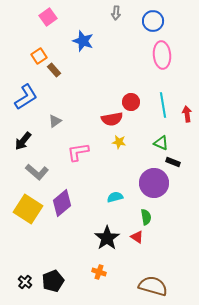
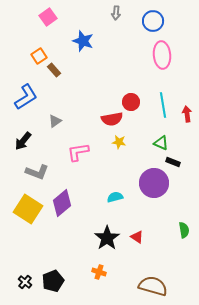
gray L-shape: rotated 20 degrees counterclockwise
green semicircle: moved 38 px right, 13 px down
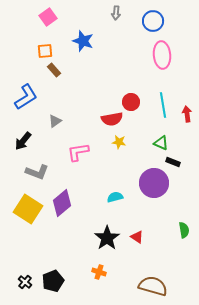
orange square: moved 6 px right, 5 px up; rotated 28 degrees clockwise
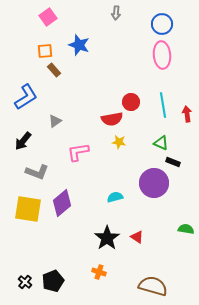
blue circle: moved 9 px right, 3 px down
blue star: moved 4 px left, 4 px down
yellow square: rotated 24 degrees counterclockwise
green semicircle: moved 2 px right, 1 px up; rotated 70 degrees counterclockwise
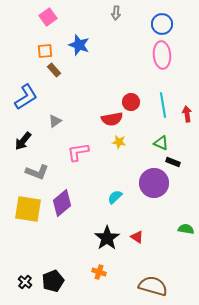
cyan semicircle: rotated 28 degrees counterclockwise
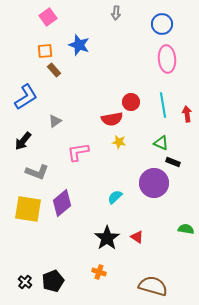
pink ellipse: moved 5 px right, 4 px down
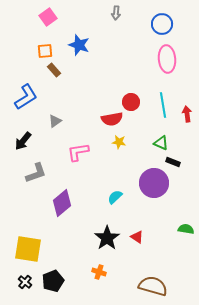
gray L-shape: moved 1 px left, 1 px down; rotated 40 degrees counterclockwise
yellow square: moved 40 px down
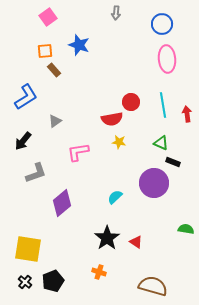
red triangle: moved 1 px left, 5 px down
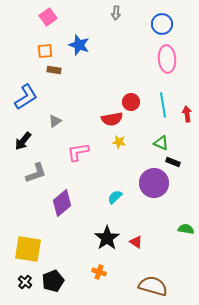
brown rectangle: rotated 40 degrees counterclockwise
